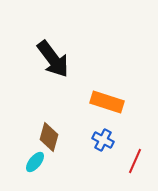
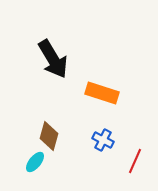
black arrow: rotated 6 degrees clockwise
orange rectangle: moved 5 px left, 9 px up
brown diamond: moved 1 px up
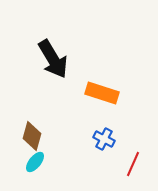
brown diamond: moved 17 px left
blue cross: moved 1 px right, 1 px up
red line: moved 2 px left, 3 px down
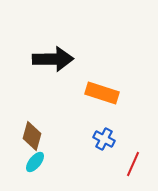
black arrow: rotated 60 degrees counterclockwise
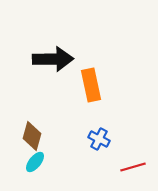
orange rectangle: moved 11 px left, 8 px up; rotated 60 degrees clockwise
blue cross: moved 5 px left
red line: moved 3 px down; rotated 50 degrees clockwise
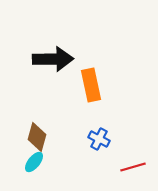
brown diamond: moved 5 px right, 1 px down
cyan ellipse: moved 1 px left
